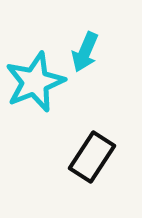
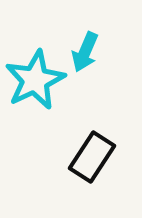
cyan star: moved 2 px up; rotated 4 degrees counterclockwise
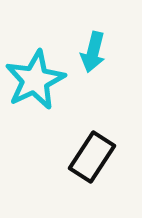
cyan arrow: moved 8 px right; rotated 9 degrees counterclockwise
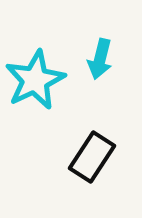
cyan arrow: moved 7 px right, 7 px down
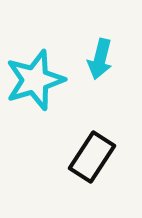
cyan star: rotated 8 degrees clockwise
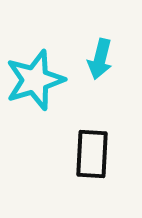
black rectangle: moved 3 px up; rotated 30 degrees counterclockwise
